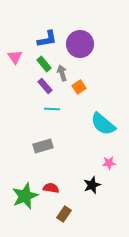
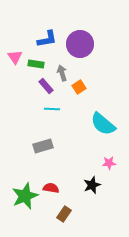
green rectangle: moved 8 px left; rotated 42 degrees counterclockwise
purple rectangle: moved 1 px right
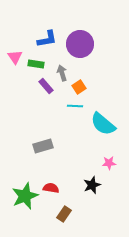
cyan line: moved 23 px right, 3 px up
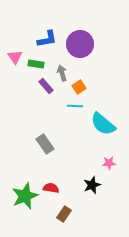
gray rectangle: moved 2 px right, 2 px up; rotated 72 degrees clockwise
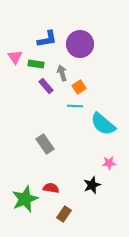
green star: moved 3 px down
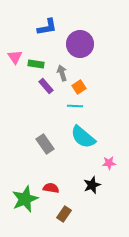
blue L-shape: moved 12 px up
cyan semicircle: moved 20 px left, 13 px down
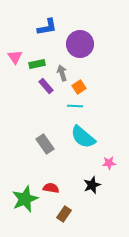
green rectangle: moved 1 px right; rotated 21 degrees counterclockwise
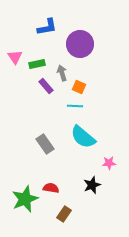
orange square: rotated 32 degrees counterclockwise
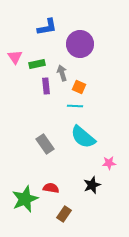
purple rectangle: rotated 35 degrees clockwise
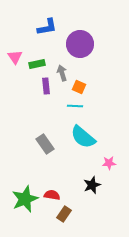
red semicircle: moved 1 px right, 7 px down
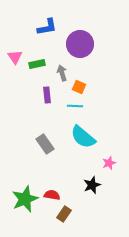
purple rectangle: moved 1 px right, 9 px down
pink star: rotated 16 degrees counterclockwise
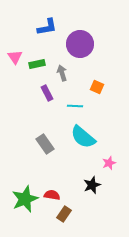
orange square: moved 18 px right
purple rectangle: moved 2 px up; rotated 21 degrees counterclockwise
